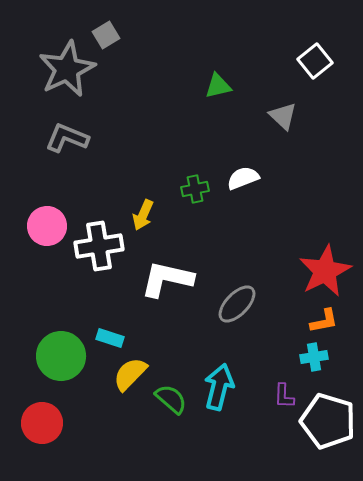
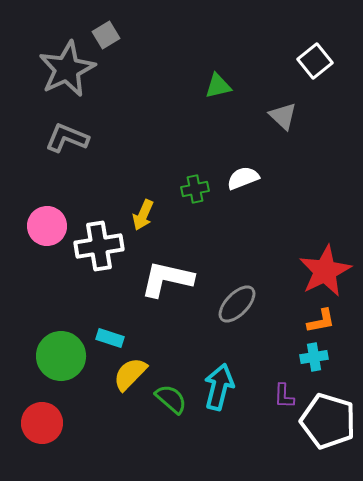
orange L-shape: moved 3 px left
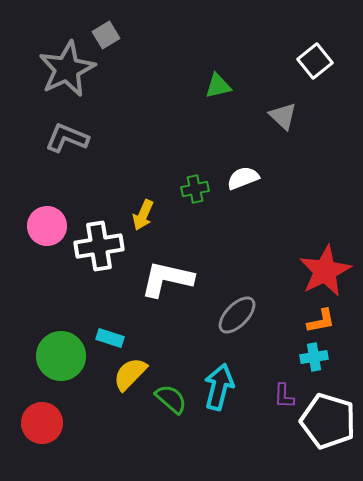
gray ellipse: moved 11 px down
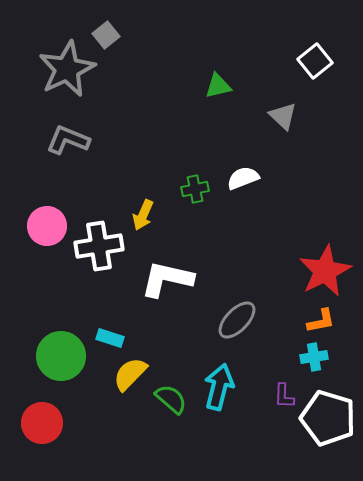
gray square: rotated 8 degrees counterclockwise
gray L-shape: moved 1 px right, 2 px down
gray ellipse: moved 5 px down
white pentagon: moved 3 px up
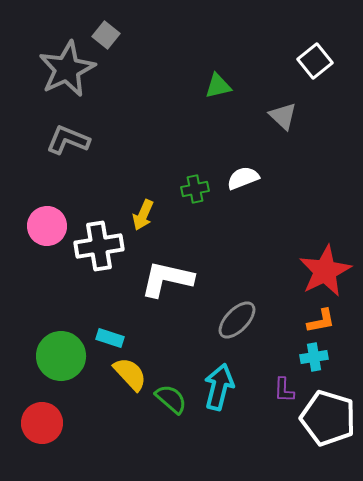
gray square: rotated 12 degrees counterclockwise
yellow semicircle: rotated 93 degrees clockwise
purple L-shape: moved 6 px up
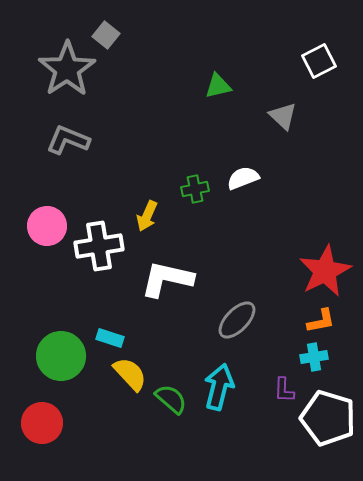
white square: moved 4 px right; rotated 12 degrees clockwise
gray star: rotated 8 degrees counterclockwise
yellow arrow: moved 4 px right, 1 px down
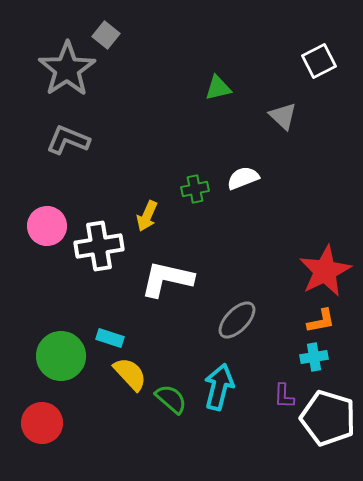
green triangle: moved 2 px down
purple L-shape: moved 6 px down
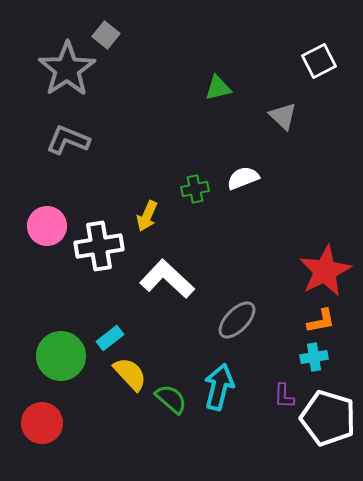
white L-shape: rotated 30 degrees clockwise
cyan rectangle: rotated 56 degrees counterclockwise
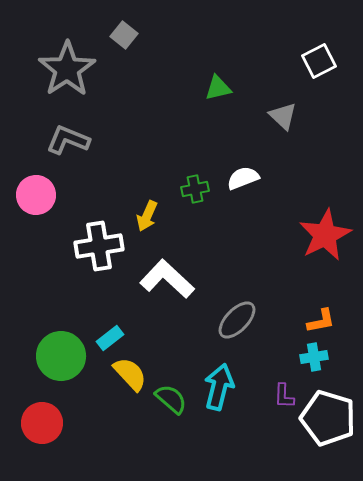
gray square: moved 18 px right
pink circle: moved 11 px left, 31 px up
red star: moved 36 px up
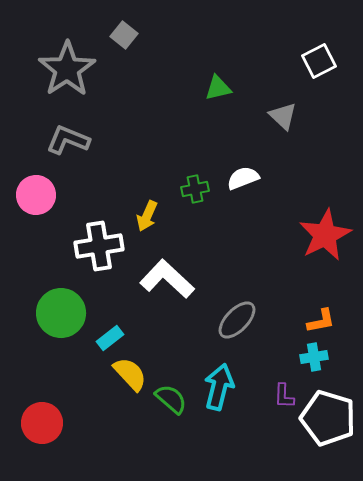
green circle: moved 43 px up
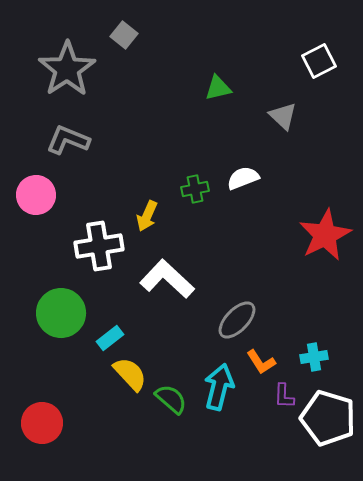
orange L-shape: moved 60 px left, 41 px down; rotated 68 degrees clockwise
